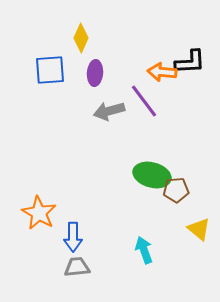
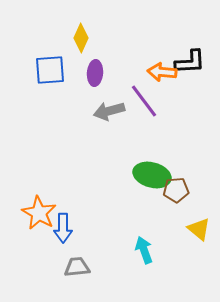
blue arrow: moved 10 px left, 9 px up
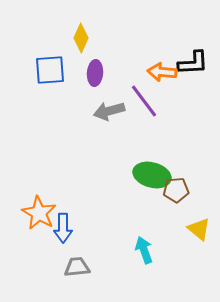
black L-shape: moved 3 px right, 1 px down
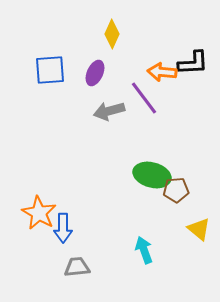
yellow diamond: moved 31 px right, 4 px up
purple ellipse: rotated 20 degrees clockwise
purple line: moved 3 px up
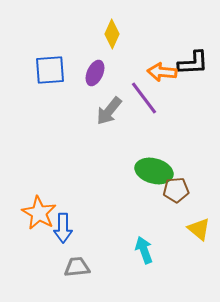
gray arrow: rotated 36 degrees counterclockwise
green ellipse: moved 2 px right, 4 px up
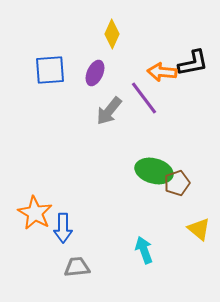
black L-shape: rotated 8 degrees counterclockwise
brown pentagon: moved 1 px right, 7 px up; rotated 15 degrees counterclockwise
orange star: moved 4 px left
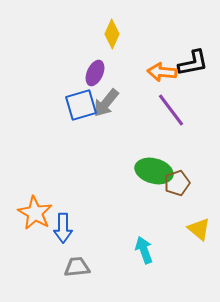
blue square: moved 31 px right, 35 px down; rotated 12 degrees counterclockwise
purple line: moved 27 px right, 12 px down
gray arrow: moved 3 px left, 8 px up
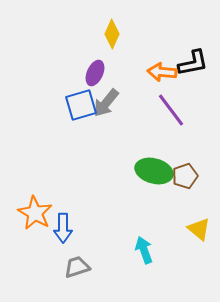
brown pentagon: moved 8 px right, 7 px up
gray trapezoid: rotated 12 degrees counterclockwise
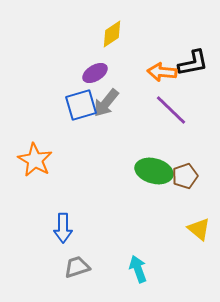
yellow diamond: rotated 32 degrees clockwise
purple ellipse: rotated 35 degrees clockwise
purple line: rotated 9 degrees counterclockwise
orange star: moved 53 px up
cyan arrow: moved 6 px left, 19 px down
